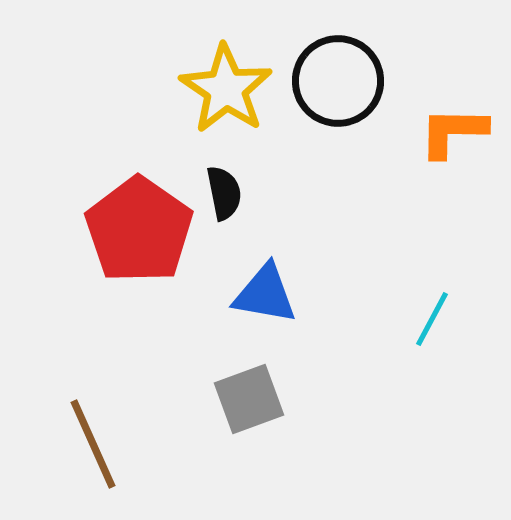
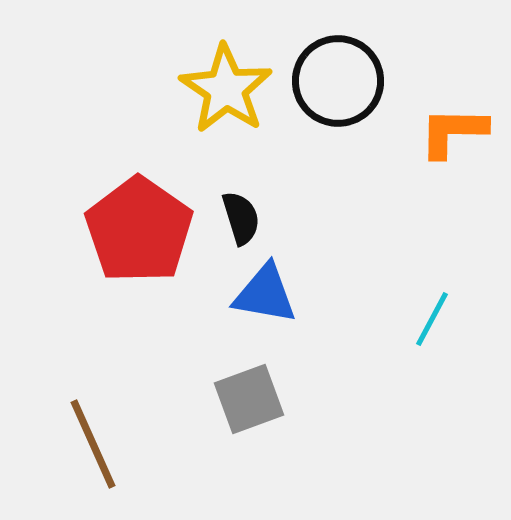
black semicircle: moved 17 px right, 25 px down; rotated 6 degrees counterclockwise
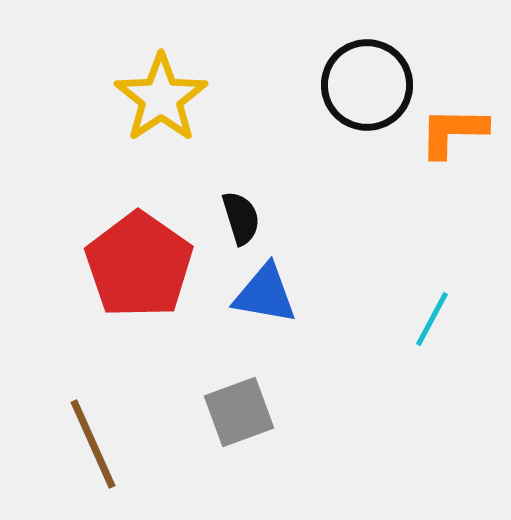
black circle: moved 29 px right, 4 px down
yellow star: moved 65 px left, 9 px down; rotated 4 degrees clockwise
red pentagon: moved 35 px down
gray square: moved 10 px left, 13 px down
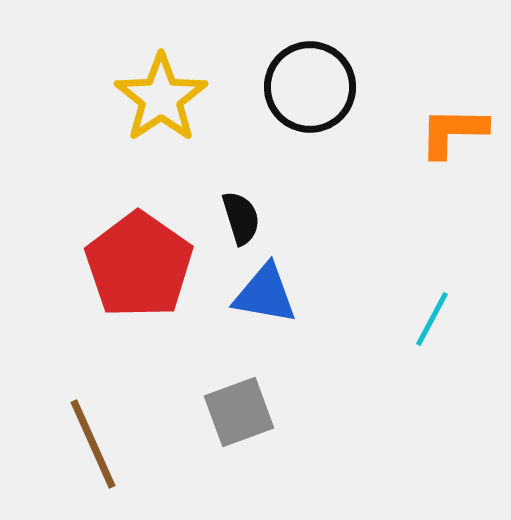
black circle: moved 57 px left, 2 px down
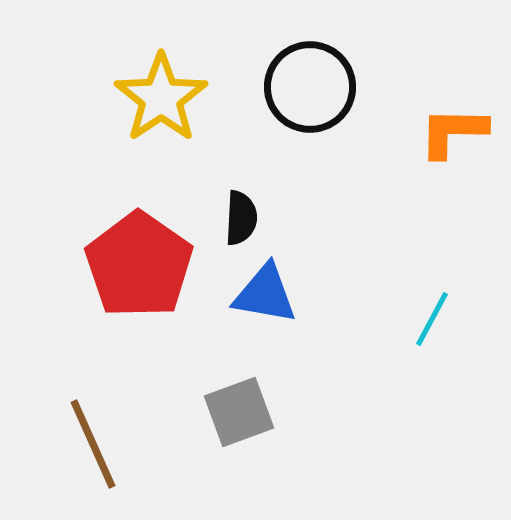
black semicircle: rotated 20 degrees clockwise
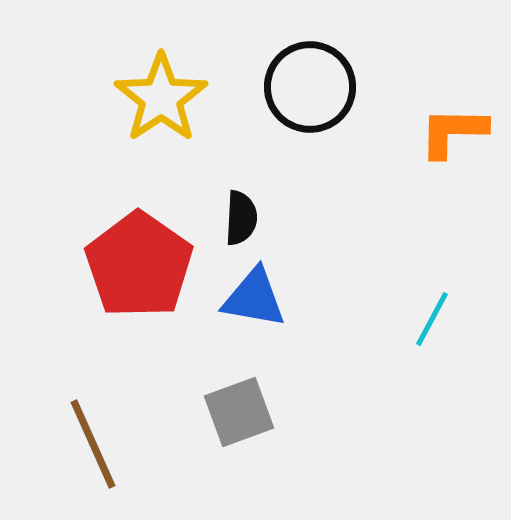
blue triangle: moved 11 px left, 4 px down
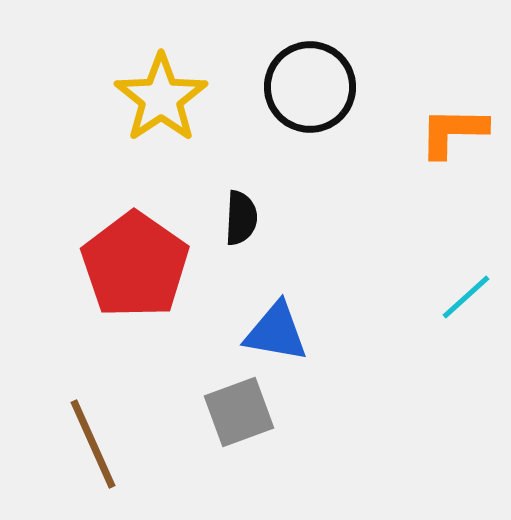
red pentagon: moved 4 px left
blue triangle: moved 22 px right, 34 px down
cyan line: moved 34 px right, 22 px up; rotated 20 degrees clockwise
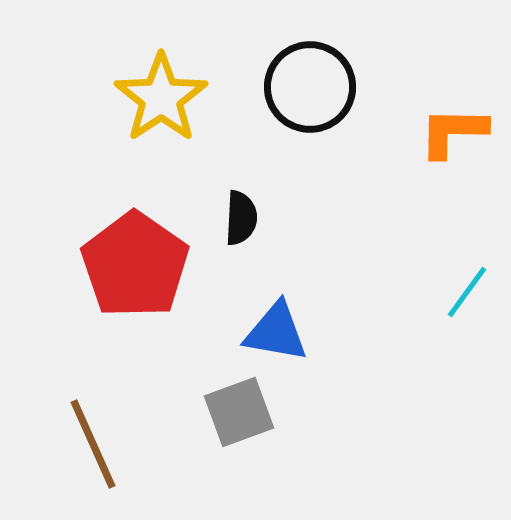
cyan line: moved 1 px right, 5 px up; rotated 12 degrees counterclockwise
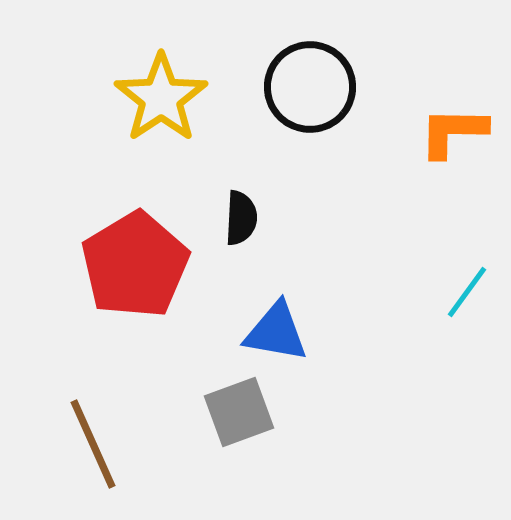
red pentagon: rotated 6 degrees clockwise
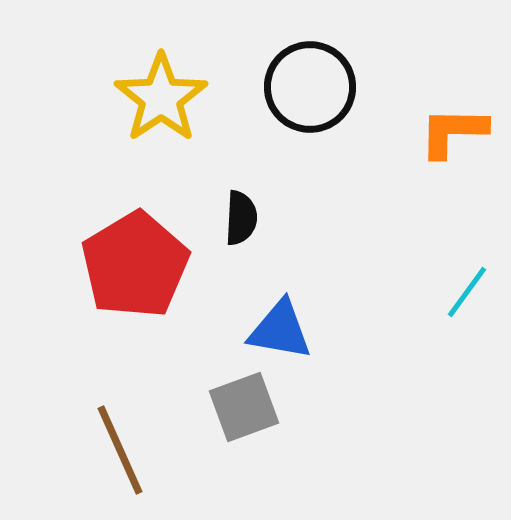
blue triangle: moved 4 px right, 2 px up
gray square: moved 5 px right, 5 px up
brown line: moved 27 px right, 6 px down
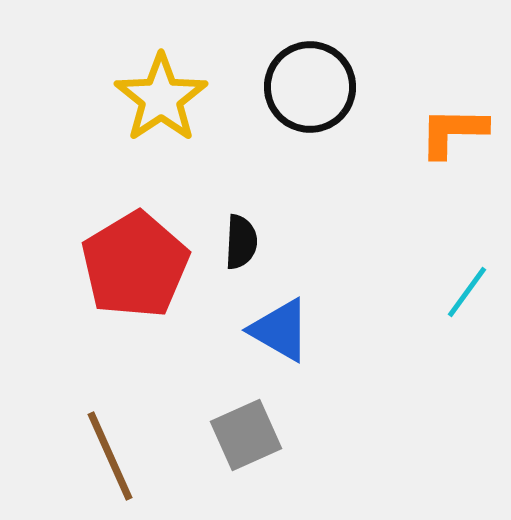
black semicircle: moved 24 px down
blue triangle: rotated 20 degrees clockwise
gray square: moved 2 px right, 28 px down; rotated 4 degrees counterclockwise
brown line: moved 10 px left, 6 px down
